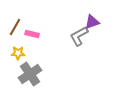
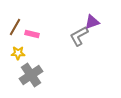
gray cross: moved 1 px right, 1 px down
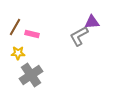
purple triangle: rotated 14 degrees clockwise
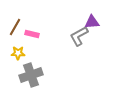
gray cross: rotated 15 degrees clockwise
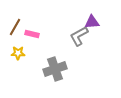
gray cross: moved 24 px right, 6 px up
